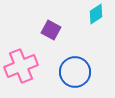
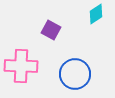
pink cross: rotated 24 degrees clockwise
blue circle: moved 2 px down
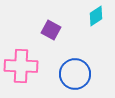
cyan diamond: moved 2 px down
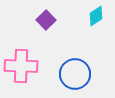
purple square: moved 5 px left, 10 px up; rotated 18 degrees clockwise
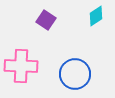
purple square: rotated 12 degrees counterclockwise
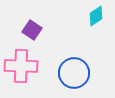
purple square: moved 14 px left, 10 px down
blue circle: moved 1 px left, 1 px up
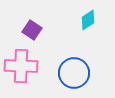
cyan diamond: moved 8 px left, 4 px down
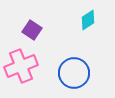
pink cross: rotated 24 degrees counterclockwise
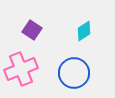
cyan diamond: moved 4 px left, 11 px down
pink cross: moved 3 px down
